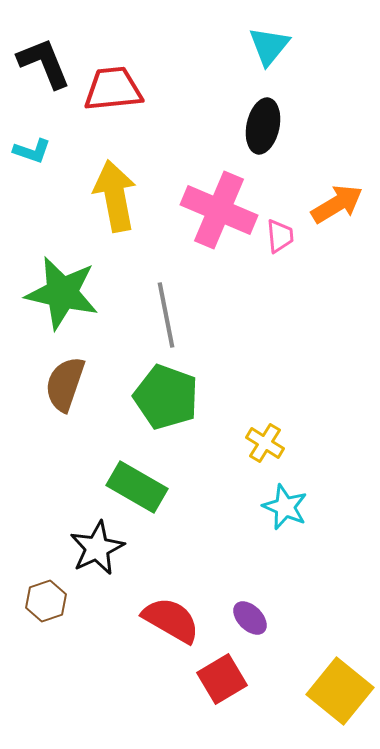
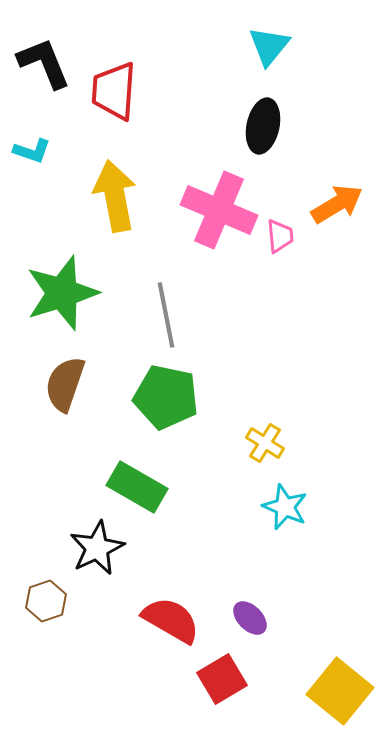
red trapezoid: moved 1 px right, 2 px down; rotated 80 degrees counterclockwise
green star: rotated 30 degrees counterclockwise
green pentagon: rotated 8 degrees counterclockwise
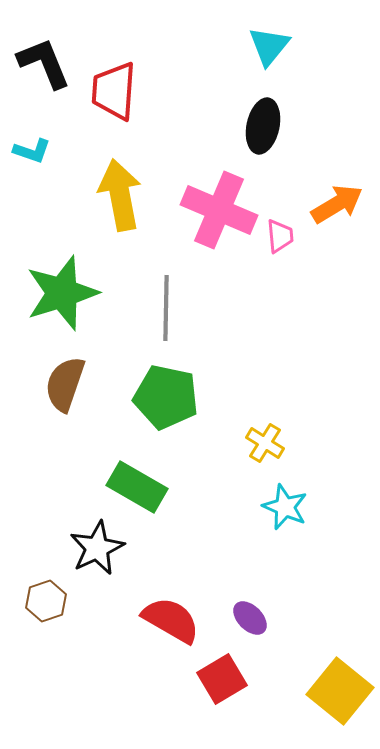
yellow arrow: moved 5 px right, 1 px up
gray line: moved 7 px up; rotated 12 degrees clockwise
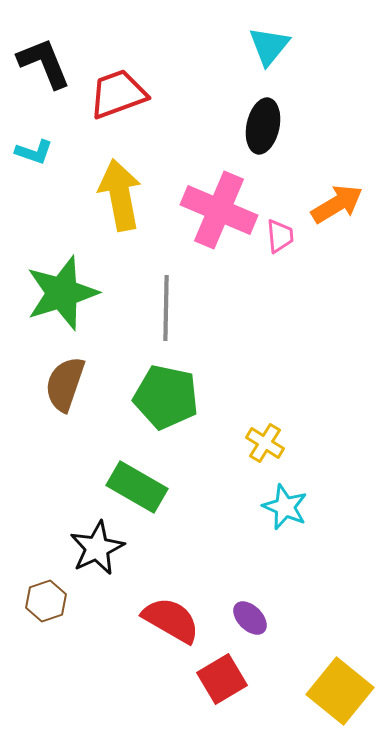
red trapezoid: moved 4 px right, 3 px down; rotated 66 degrees clockwise
cyan L-shape: moved 2 px right, 1 px down
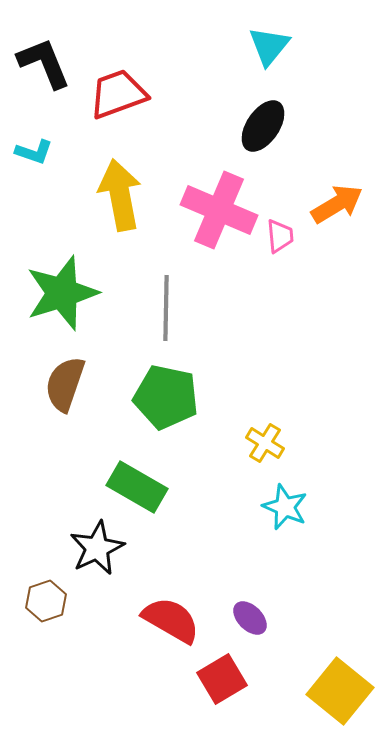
black ellipse: rotated 22 degrees clockwise
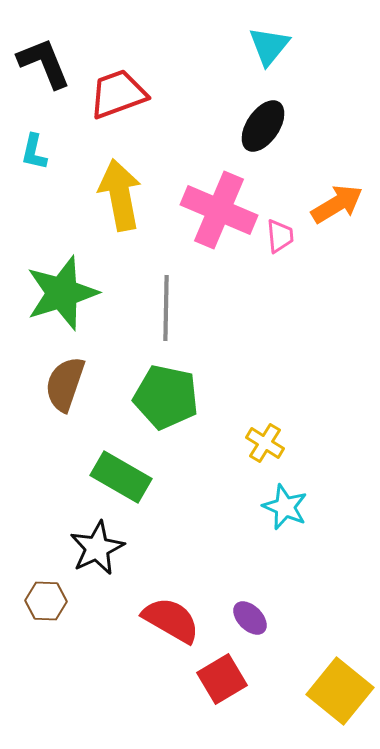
cyan L-shape: rotated 84 degrees clockwise
green rectangle: moved 16 px left, 10 px up
brown hexagon: rotated 21 degrees clockwise
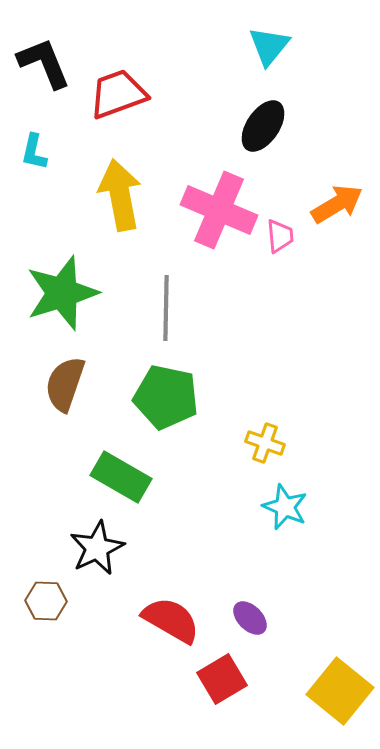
yellow cross: rotated 12 degrees counterclockwise
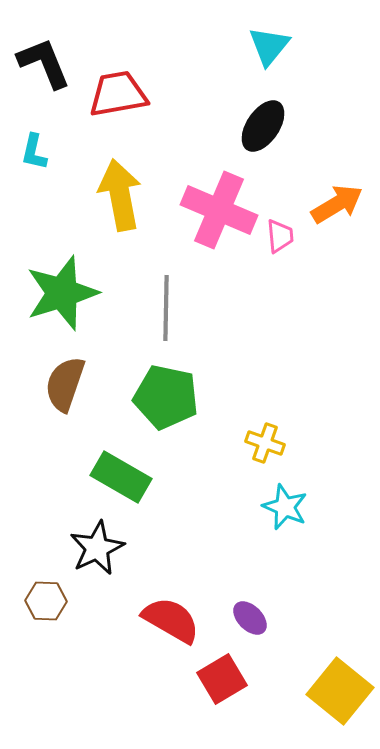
red trapezoid: rotated 10 degrees clockwise
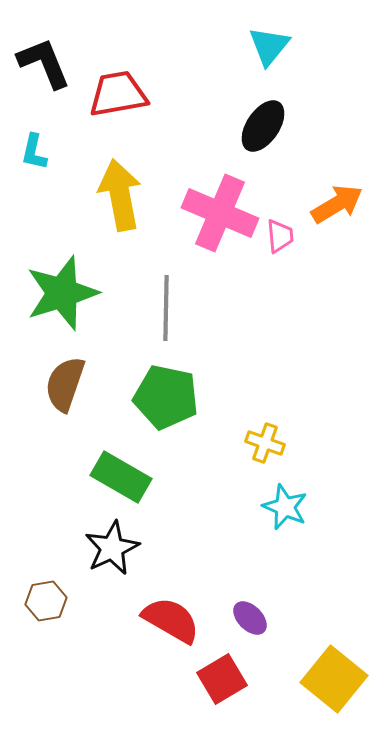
pink cross: moved 1 px right, 3 px down
black star: moved 15 px right
brown hexagon: rotated 12 degrees counterclockwise
yellow square: moved 6 px left, 12 px up
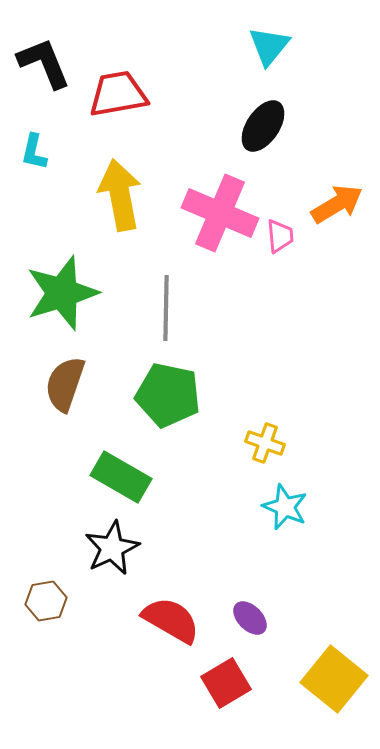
green pentagon: moved 2 px right, 2 px up
red square: moved 4 px right, 4 px down
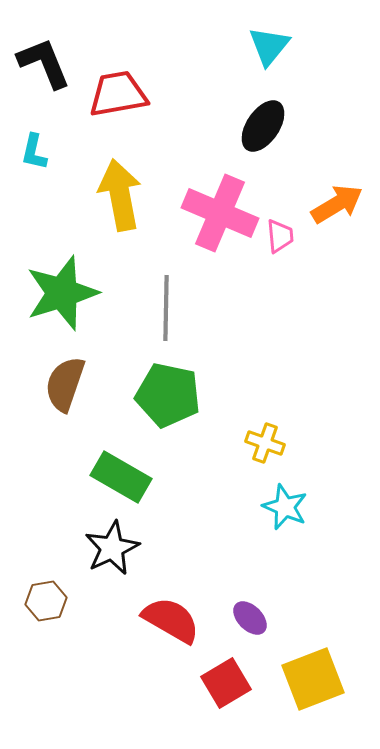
yellow square: moved 21 px left; rotated 30 degrees clockwise
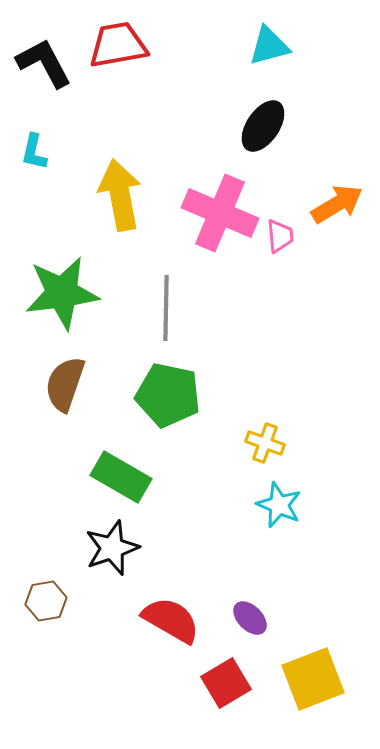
cyan triangle: rotated 36 degrees clockwise
black L-shape: rotated 6 degrees counterclockwise
red trapezoid: moved 49 px up
green star: rotated 10 degrees clockwise
cyan star: moved 6 px left, 2 px up
black star: rotated 6 degrees clockwise
